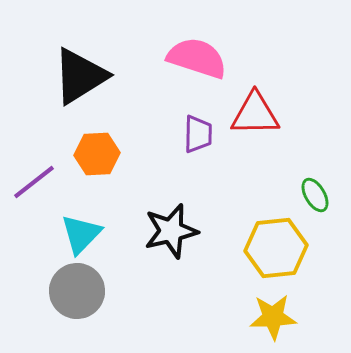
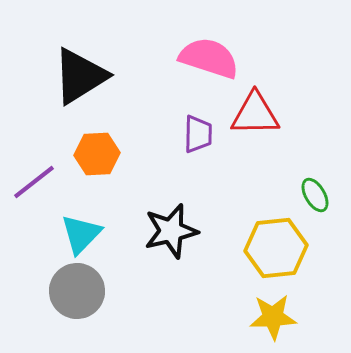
pink semicircle: moved 12 px right
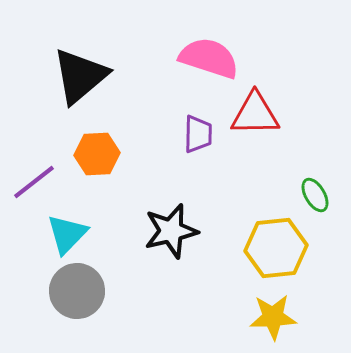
black triangle: rotated 8 degrees counterclockwise
cyan triangle: moved 14 px left
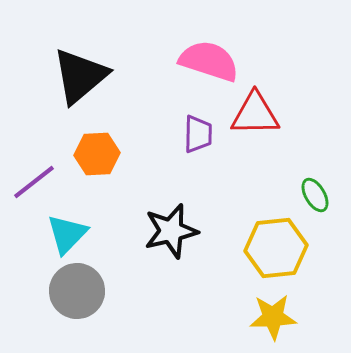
pink semicircle: moved 3 px down
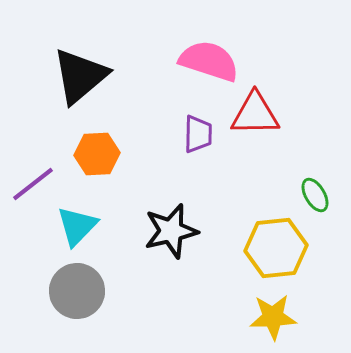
purple line: moved 1 px left, 2 px down
cyan triangle: moved 10 px right, 8 px up
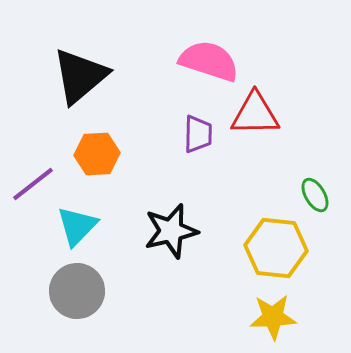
yellow hexagon: rotated 12 degrees clockwise
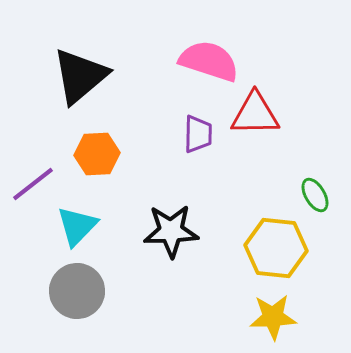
black star: rotated 12 degrees clockwise
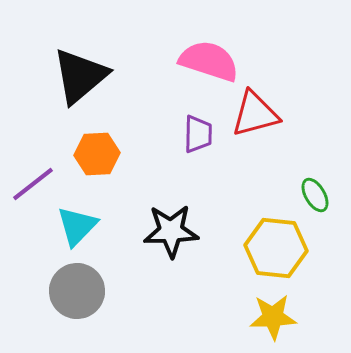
red triangle: rotated 14 degrees counterclockwise
